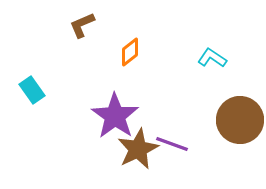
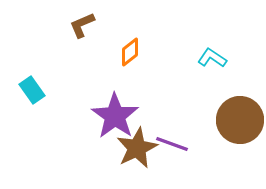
brown star: moved 1 px left, 1 px up
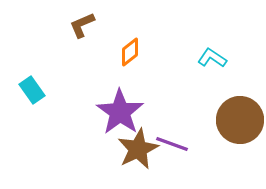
purple star: moved 5 px right, 4 px up
brown star: moved 1 px right, 1 px down
